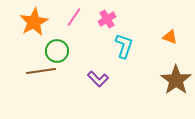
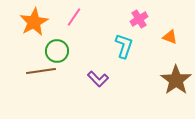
pink cross: moved 32 px right
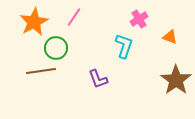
green circle: moved 1 px left, 3 px up
purple L-shape: rotated 25 degrees clockwise
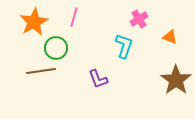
pink line: rotated 18 degrees counterclockwise
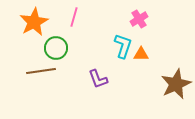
orange triangle: moved 29 px left, 17 px down; rotated 21 degrees counterclockwise
cyan L-shape: moved 1 px left
brown star: moved 4 px down; rotated 12 degrees clockwise
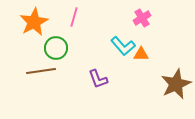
pink cross: moved 3 px right, 1 px up
cyan L-shape: rotated 120 degrees clockwise
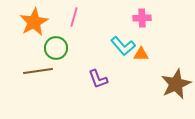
pink cross: rotated 30 degrees clockwise
brown line: moved 3 px left
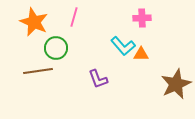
orange star: rotated 20 degrees counterclockwise
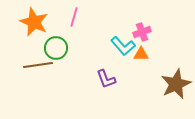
pink cross: moved 14 px down; rotated 18 degrees counterclockwise
brown line: moved 6 px up
purple L-shape: moved 8 px right
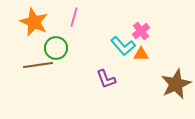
pink cross: moved 1 px left, 1 px up; rotated 18 degrees counterclockwise
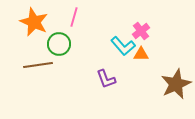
green circle: moved 3 px right, 4 px up
